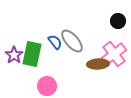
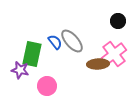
purple star: moved 6 px right, 15 px down; rotated 24 degrees counterclockwise
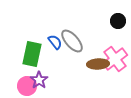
pink cross: moved 1 px right, 5 px down
purple star: moved 19 px right, 10 px down; rotated 24 degrees clockwise
pink circle: moved 20 px left
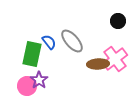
blue semicircle: moved 6 px left
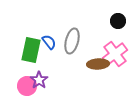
gray ellipse: rotated 55 degrees clockwise
green rectangle: moved 1 px left, 4 px up
pink cross: moved 5 px up
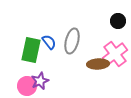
purple star: moved 1 px right, 1 px down; rotated 12 degrees clockwise
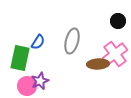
blue semicircle: moved 11 px left; rotated 70 degrees clockwise
green rectangle: moved 11 px left, 8 px down
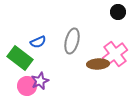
black circle: moved 9 px up
blue semicircle: rotated 35 degrees clockwise
green rectangle: rotated 65 degrees counterclockwise
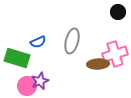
pink cross: rotated 20 degrees clockwise
green rectangle: moved 3 px left; rotated 20 degrees counterclockwise
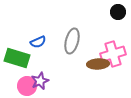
pink cross: moved 2 px left
